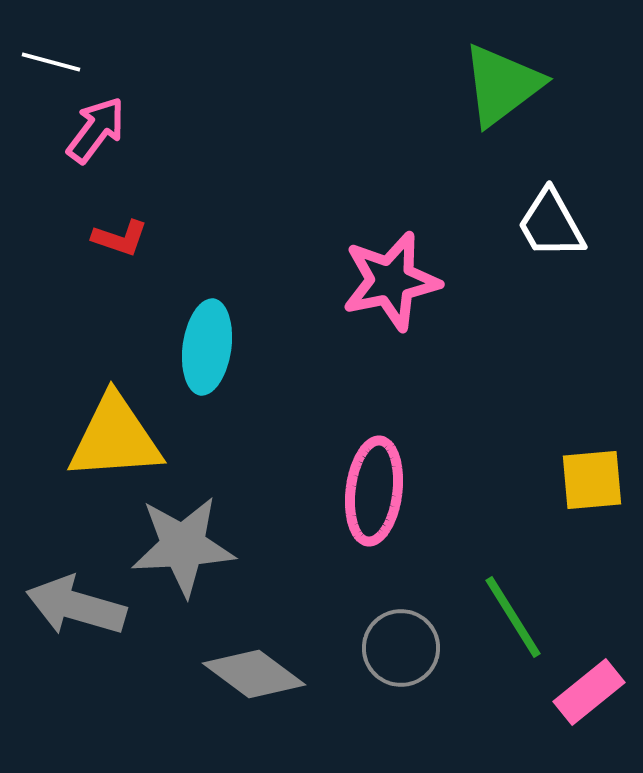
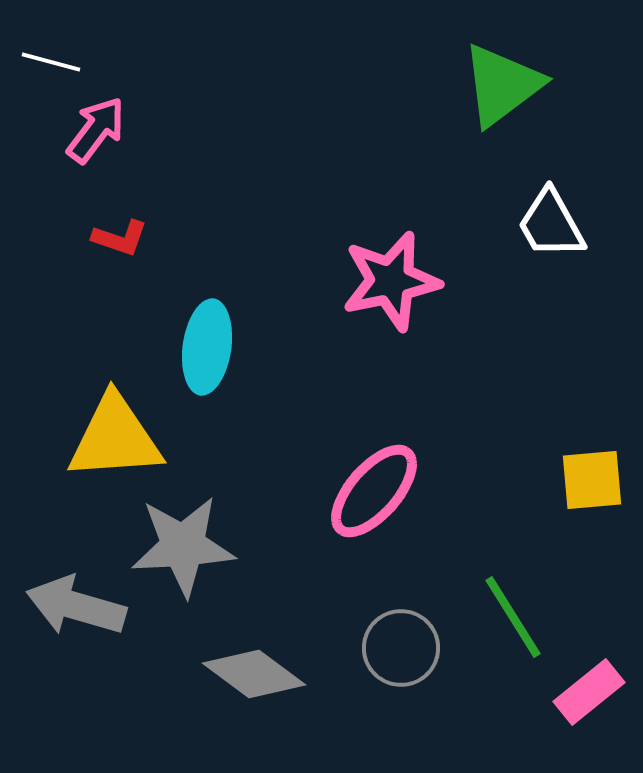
pink ellipse: rotated 34 degrees clockwise
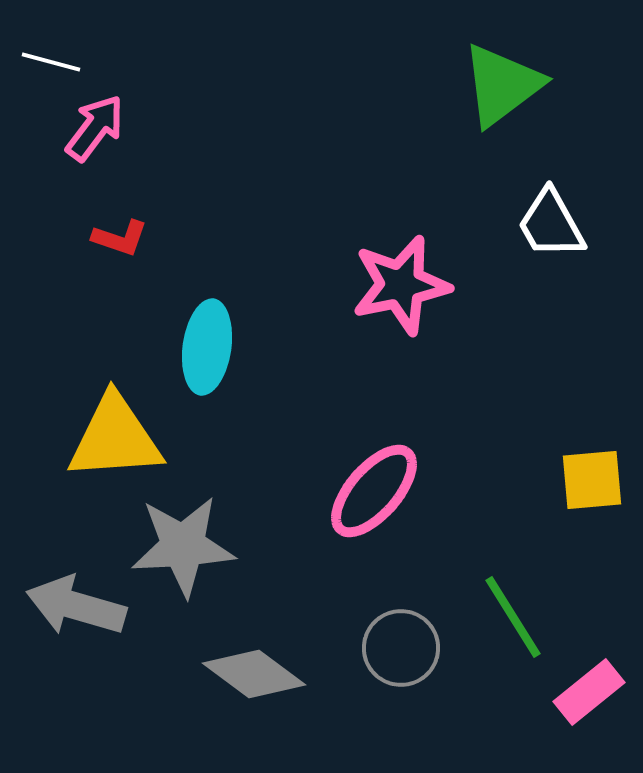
pink arrow: moved 1 px left, 2 px up
pink star: moved 10 px right, 4 px down
